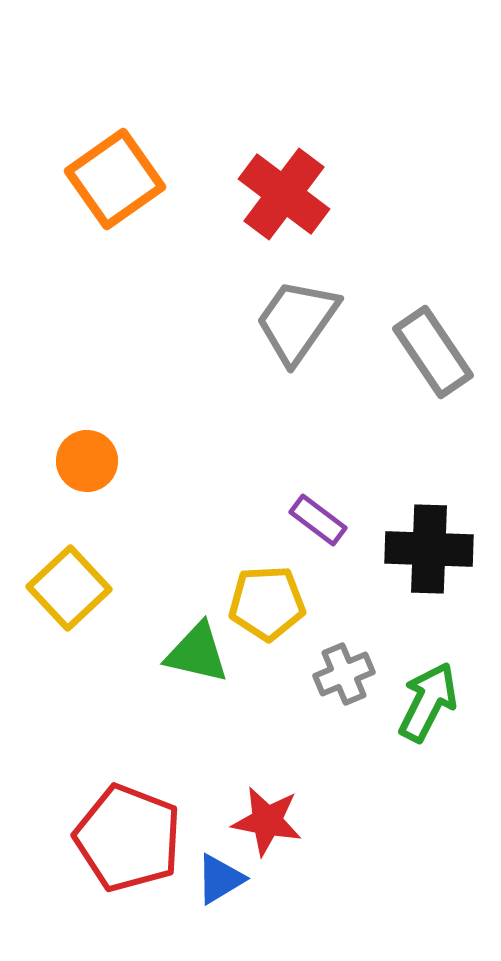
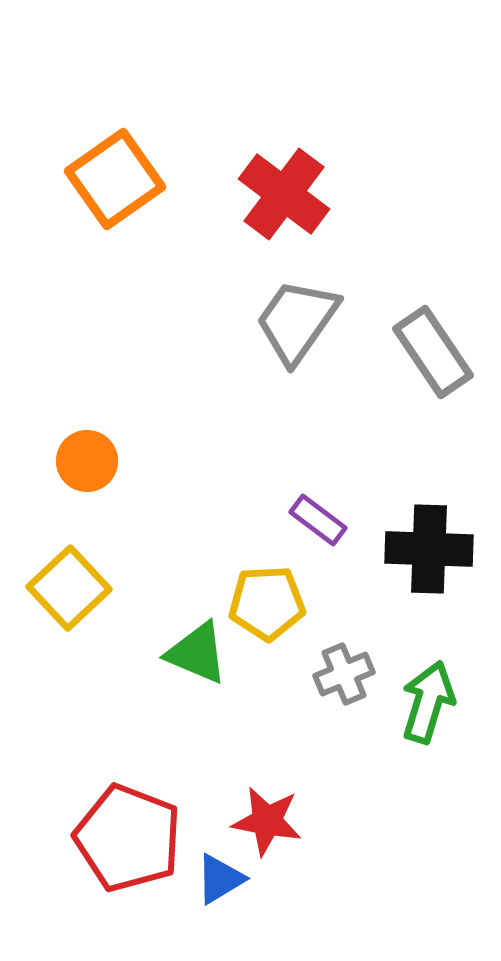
green triangle: rotated 10 degrees clockwise
green arrow: rotated 10 degrees counterclockwise
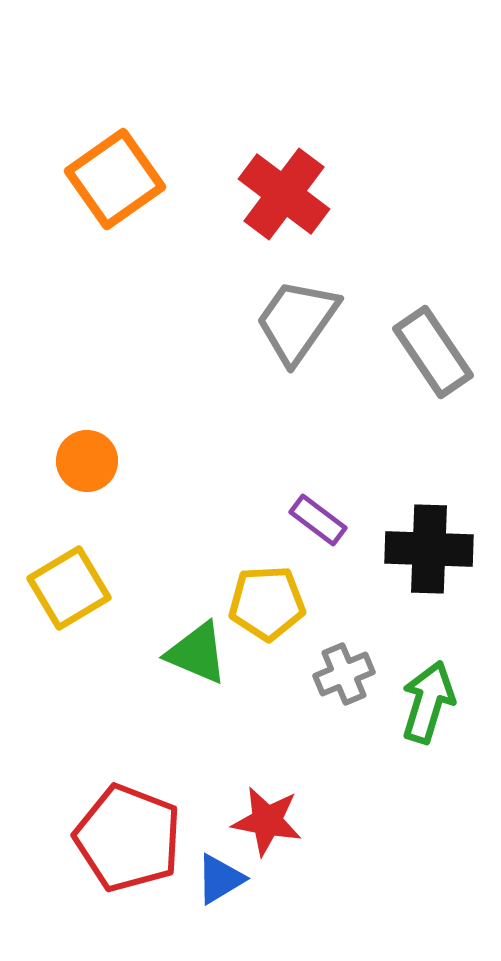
yellow square: rotated 12 degrees clockwise
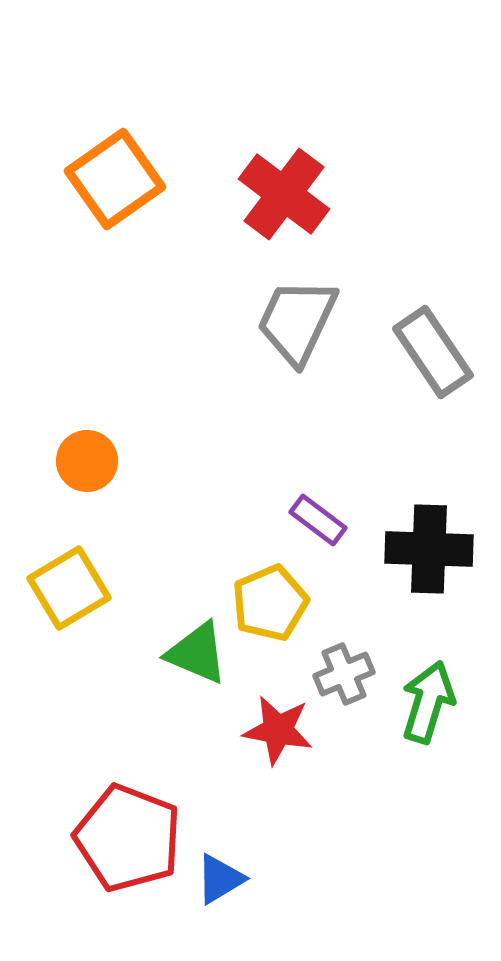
gray trapezoid: rotated 10 degrees counterclockwise
yellow pentagon: moved 3 px right; rotated 20 degrees counterclockwise
red star: moved 11 px right, 91 px up
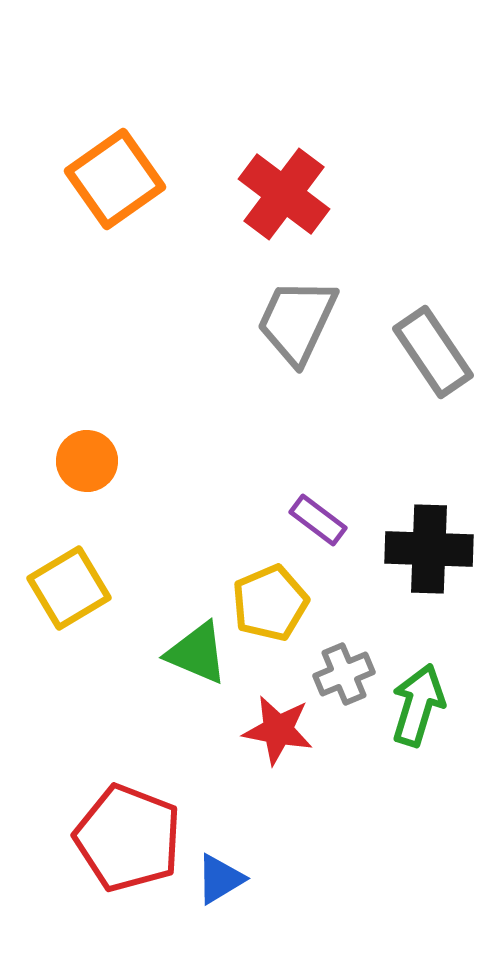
green arrow: moved 10 px left, 3 px down
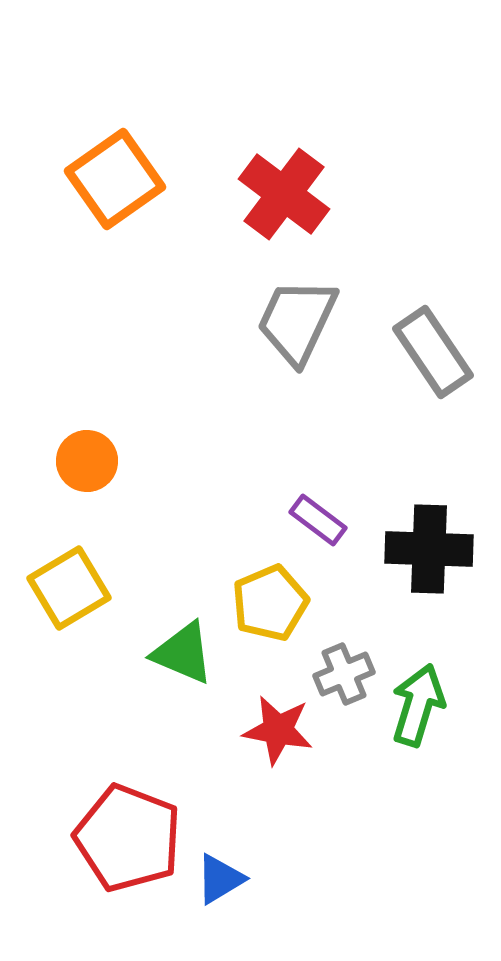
green triangle: moved 14 px left
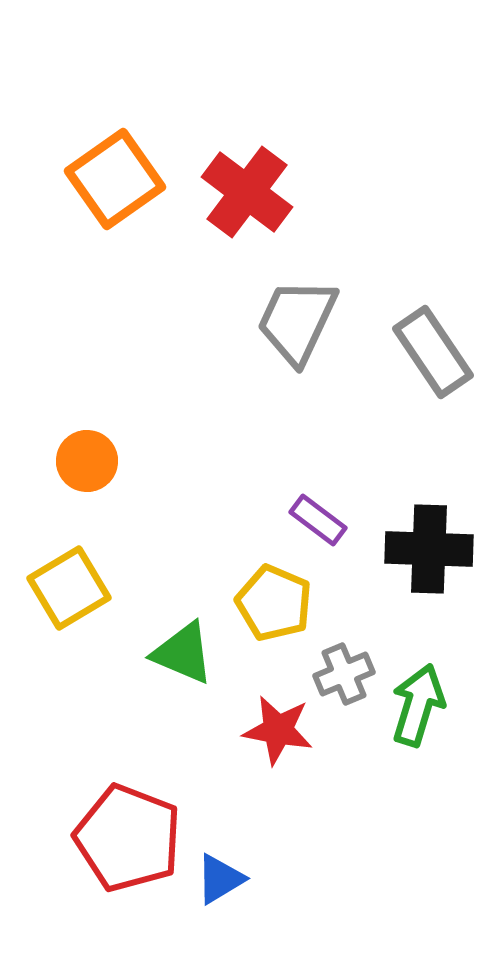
red cross: moved 37 px left, 2 px up
yellow pentagon: moved 4 px right; rotated 26 degrees counterclockwise
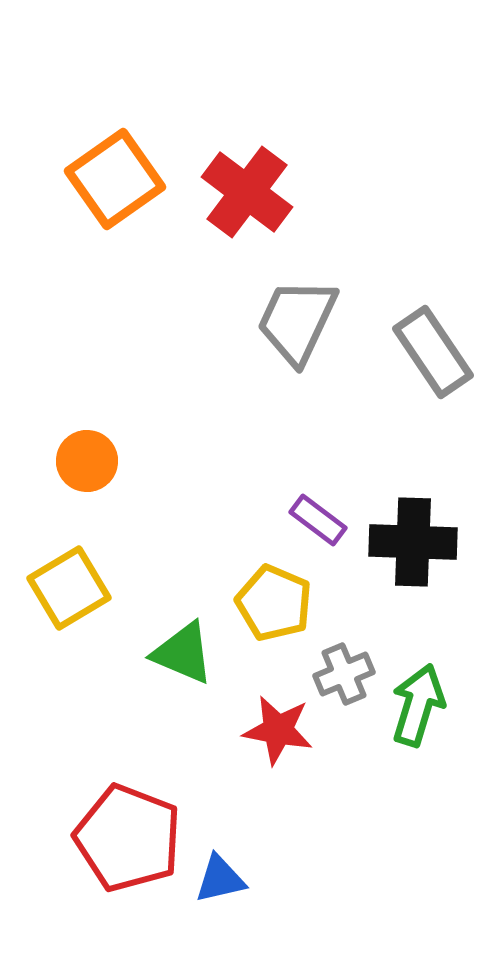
black cross: moved 16 px left, 7 px up
blue triangle: rotated 18 degrees clockwise
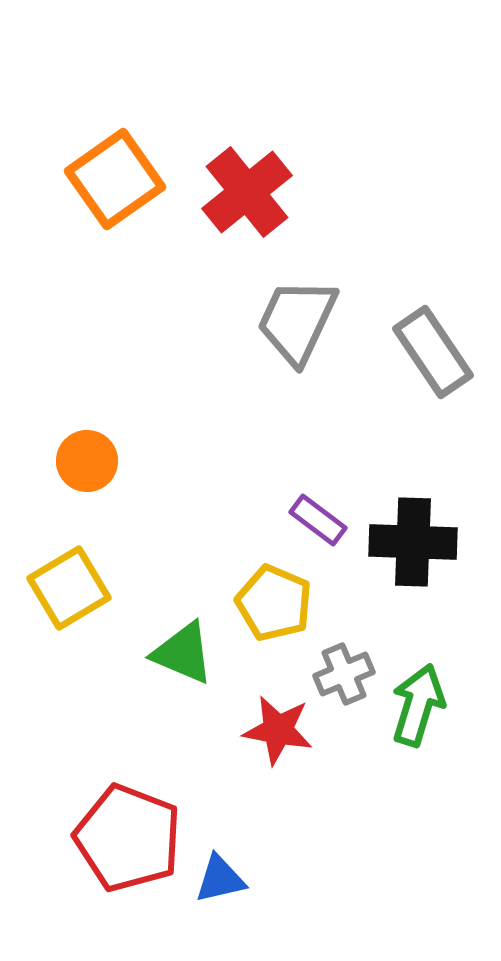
red cross: rotated 14 degrees clockwise
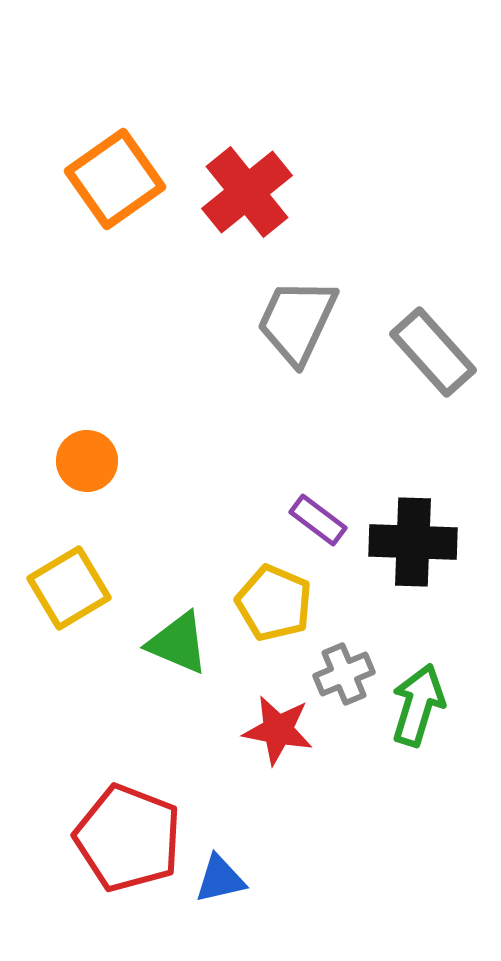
gray rectangle: rotated 8 degrees counterclockwise
green triangle: moved 5 px left, 10 px up
